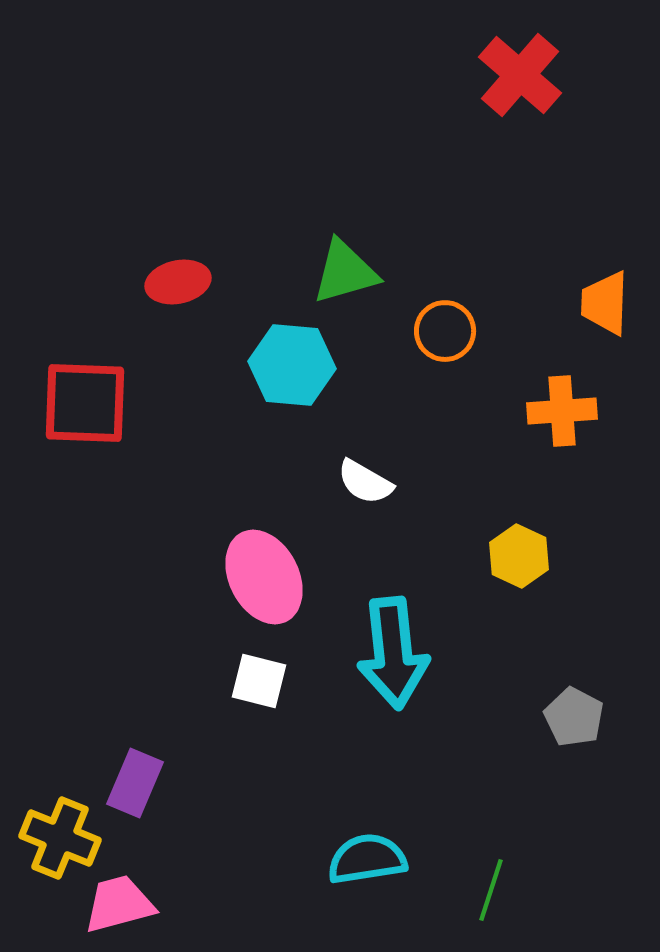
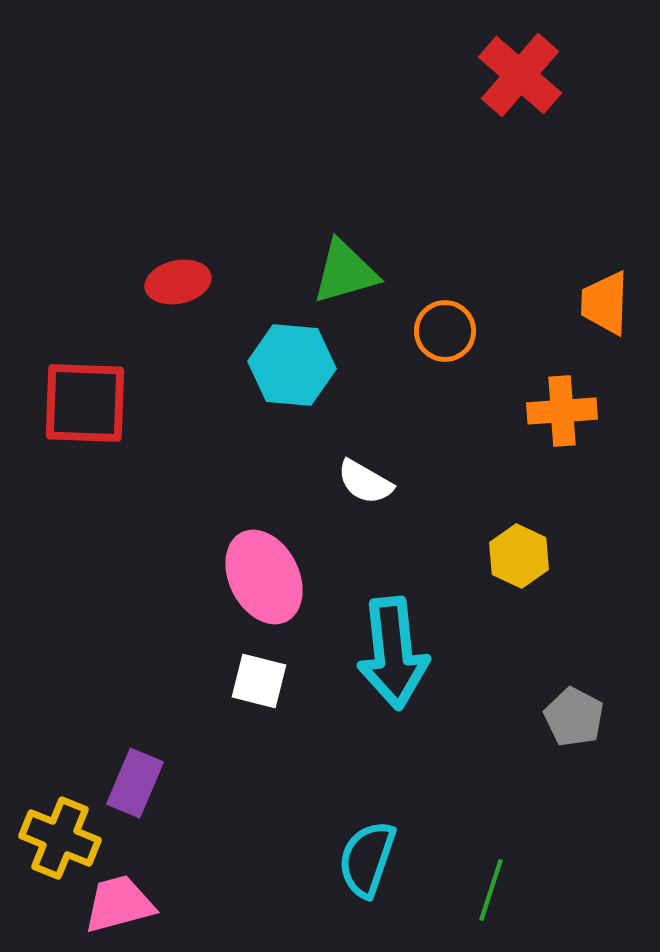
cyan semicircle: rotated 62 degrees counterclockwise
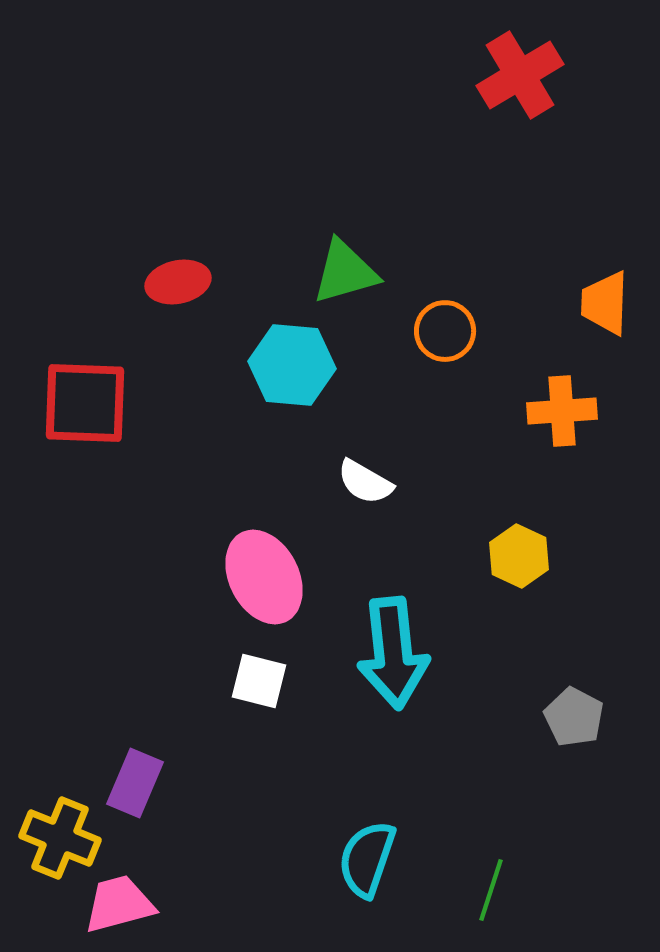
red cross: rotated 18 degrees clockwise
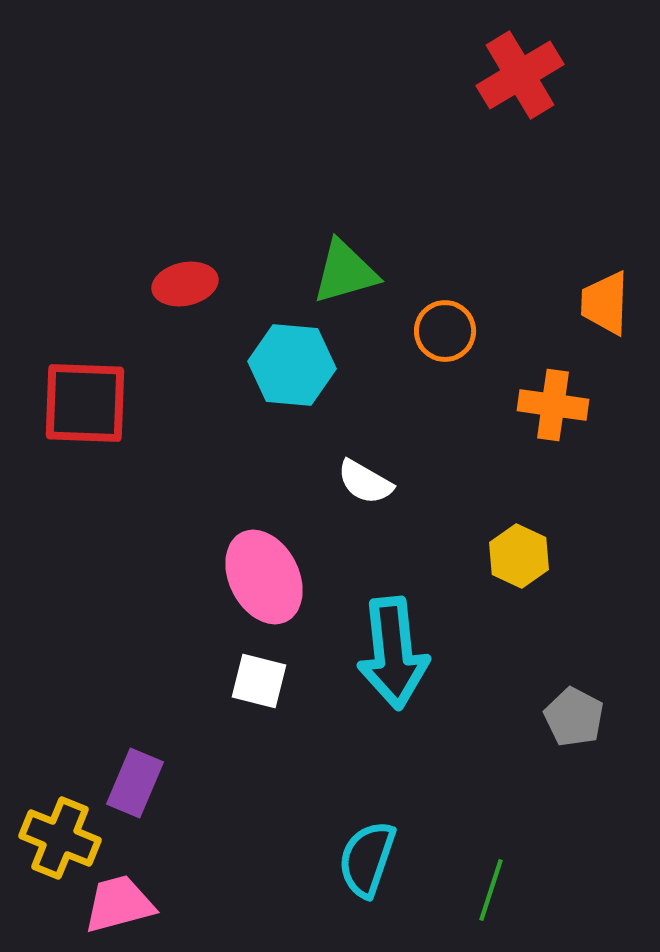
red ellipse: moved 7 px right, 2 px down
orange cross: moved 9 px left, 6 px up; rotated 12 degrees clockwise
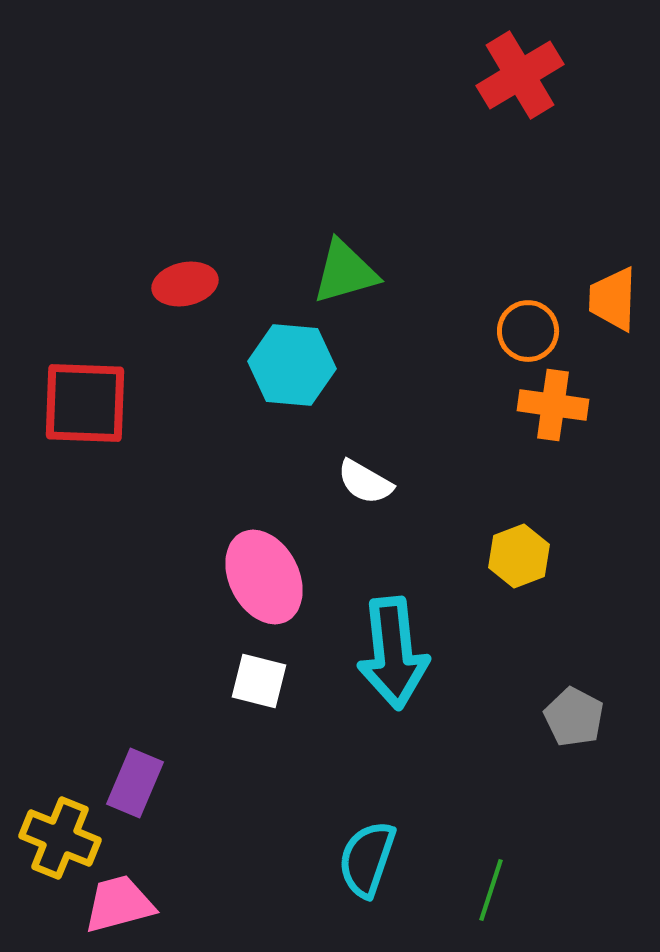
orange trapezoid: moved 8 px right, 4 px up
orange circle: moved 83 px right
yellow hexagon: rotated 14 degrees clockwise
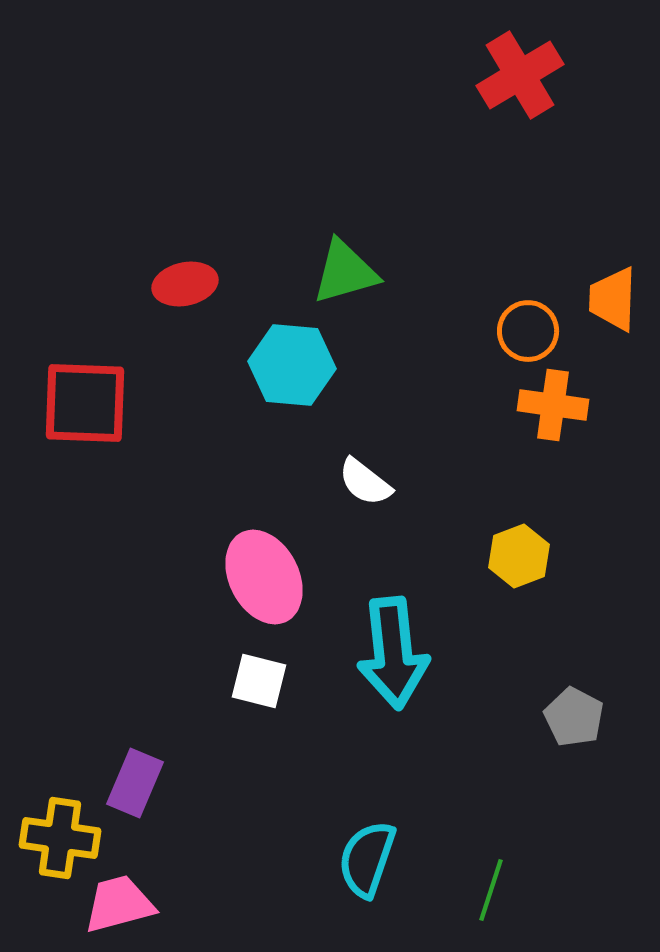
white semicircle: rotated 8 degrees clockwise
yellow cross: rotated 14 degrees counterclockwise
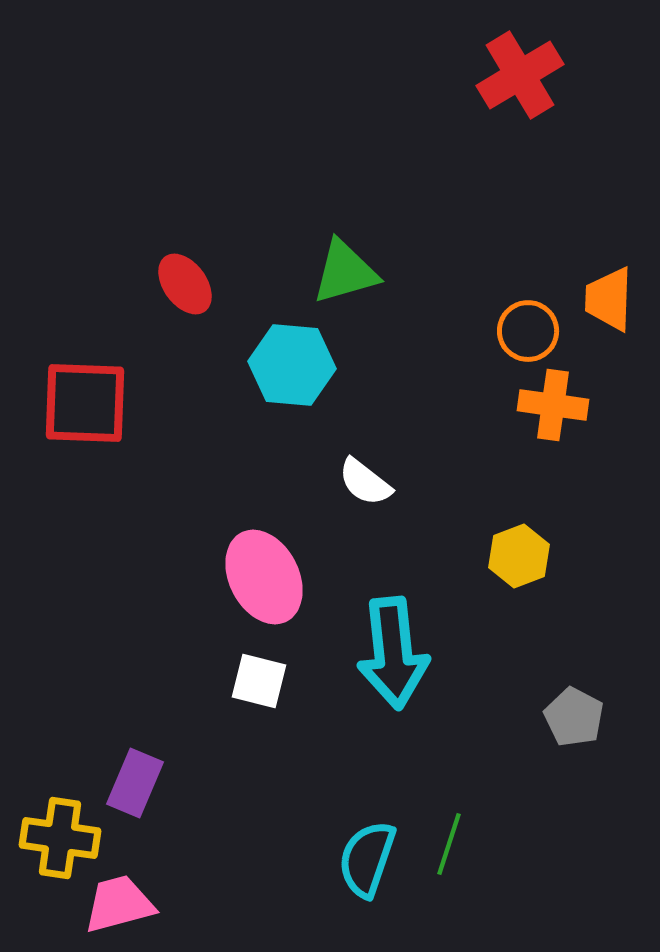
red ellipse: rotated 66 degrees clockwise
orange trapezoid: moved 4 px left
green line: moved 42 px left, 46 px up
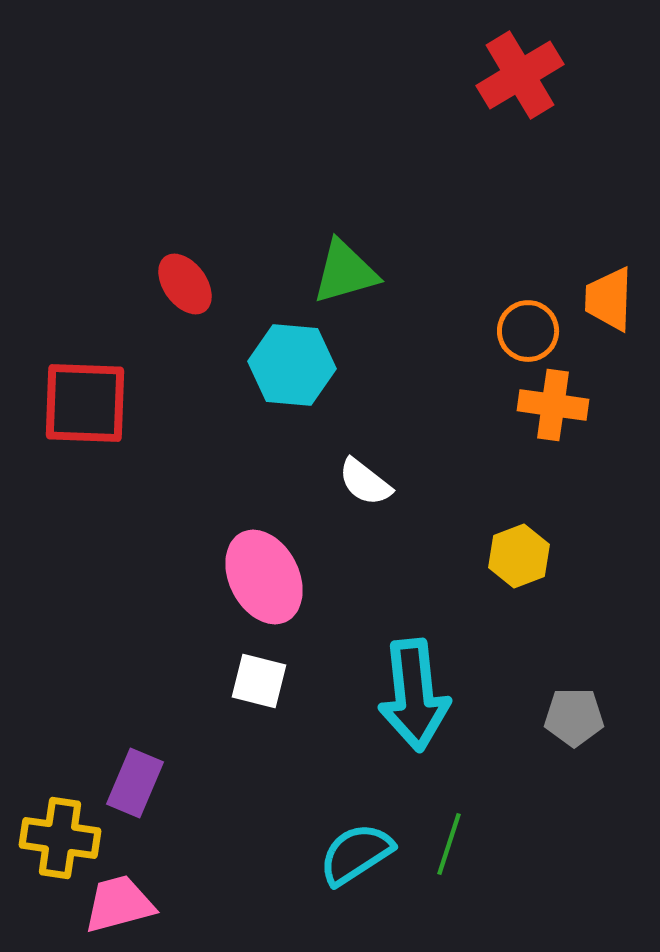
cyan arrow: moved 21 px right, 42 px down
gray pentagon: rotated 28 degrees counterclockwise
cyan semicircle: moved 11 px left, 5 px up; rotated 38 degrees clockwise
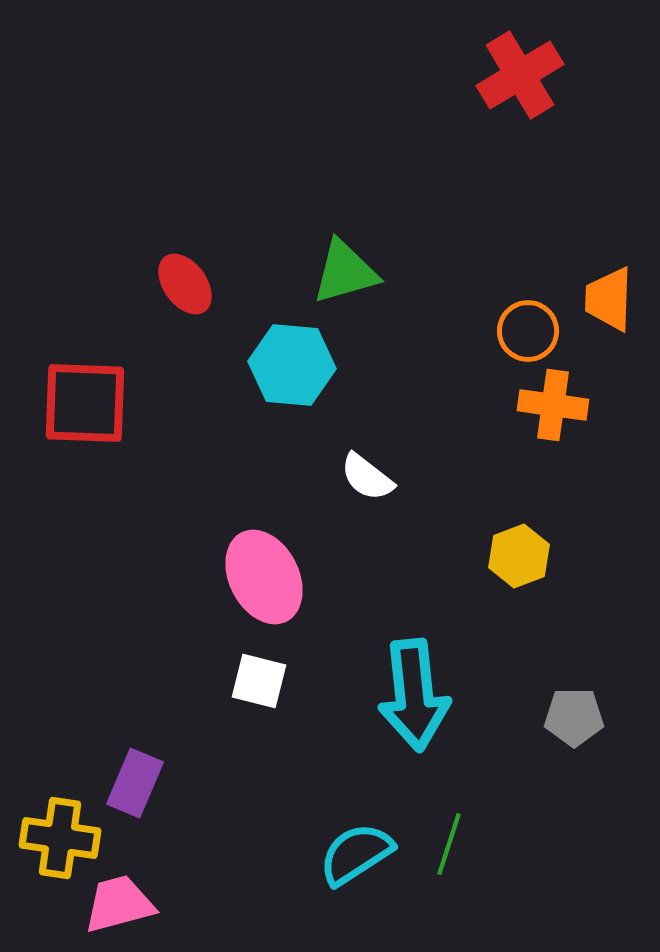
white semicircle: moved 2 px right, 5 px up
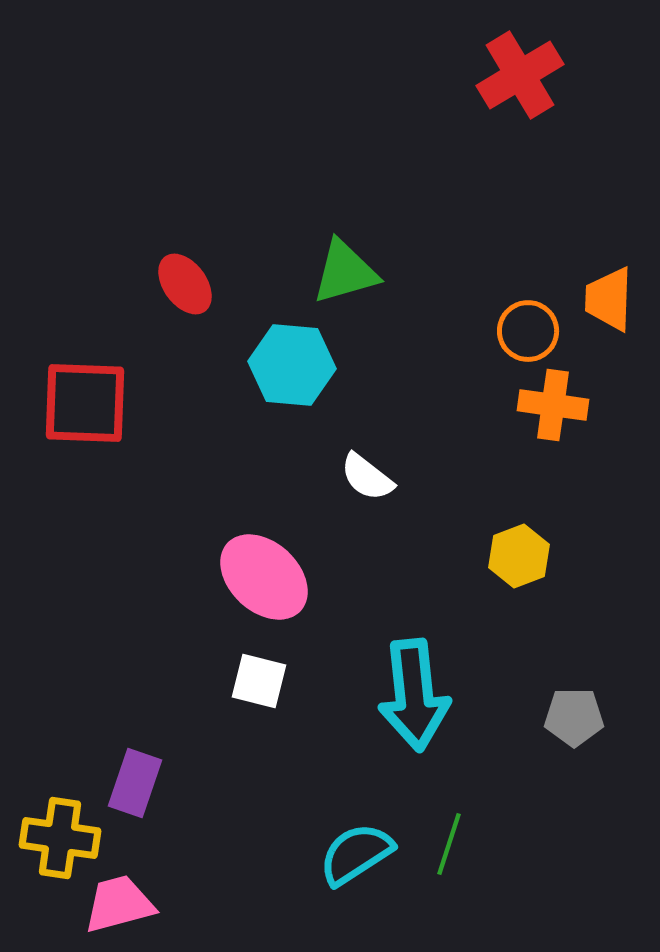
pink ellipse: rotated 20 degrees counterclockwise
purple rectangle: rotated 4 degrees counterclockwise
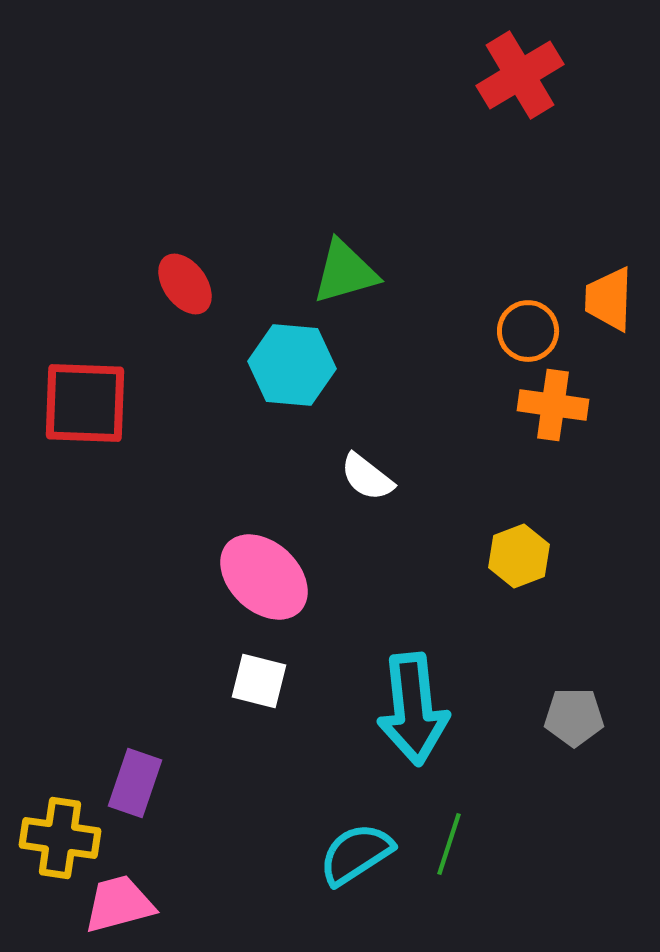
cyan arrow: moved 1 px left, 14 px down
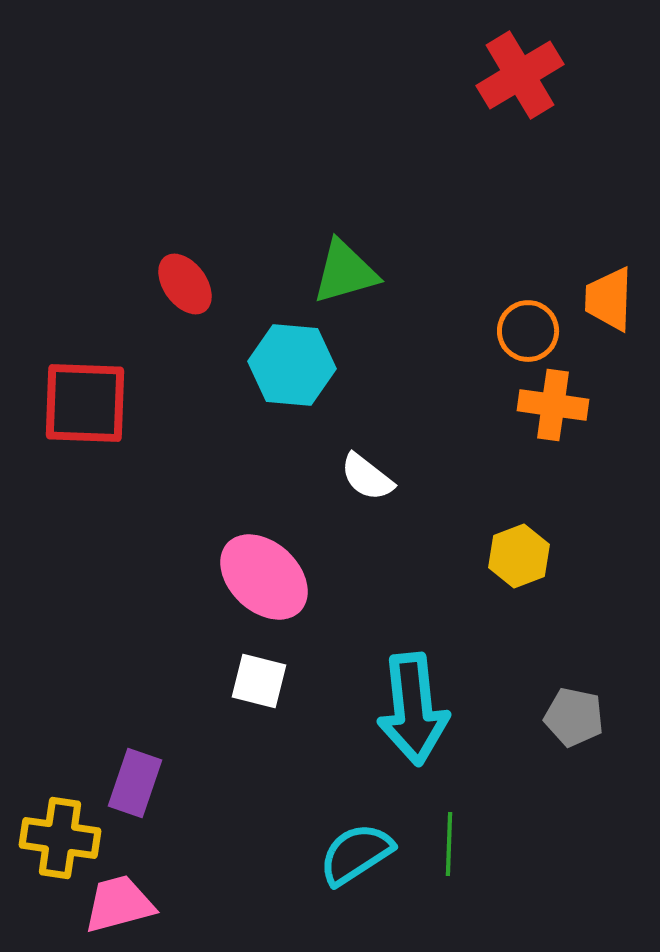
gray pentagon: rotated 12 degrees clockwise
green line: rotated 16 degrees counterclockwise
